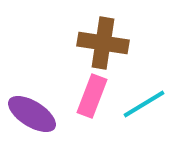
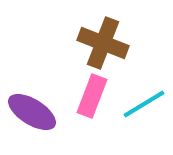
brown cross: rotated 12 degrees clockwise
purple ellipse: moved 2 px up
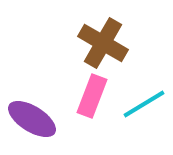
brown cross: rotated 9 degrees clockwise
purple ellipse: moved 7 px down
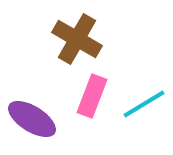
brown cross: moved 26 px left, 4 px up
